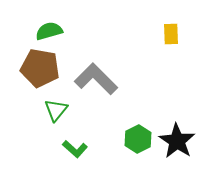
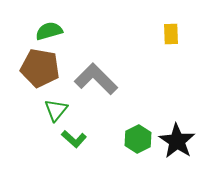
green L-shape: moved 1 px left, 10 px up
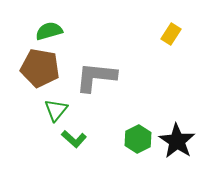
yellow rectangle: rotated 35 degrees clockwise
gray L-shape: moved 2 px up; rotated 39 degrees counterclockwise
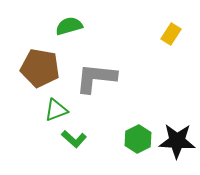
green semicircle: moved 20 px right, 5 px up
gray L-shape: moved 1 px down
green triangle: rotated 30 degrees clockwise
black star: rotated 30 degrees counterclockwise
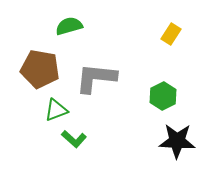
brown pentagon: moved 1 px down
green hexagon: moved 25 px right, 43 px up
